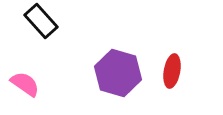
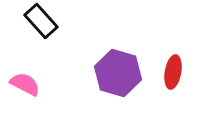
red ellipse: moved 1 px right, 1 px down
pink semicircle: rotated 8 degrees counterclockwise
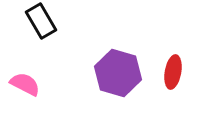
black rectangle: rotated 12 degrees clockwise
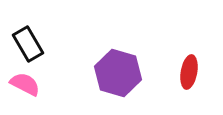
black rectangle: moved 13 px left, 23 px down
red ellipse: moved 16 px right
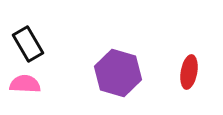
pink semicircle: rotated 24 degrees counterclockwise
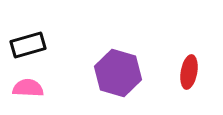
black rectangle: moved 1 px down; rotated 76 degrees counterclockwise
pink semicircle: moved 3 px right, 4 px down
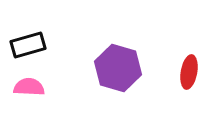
purple hexagon: moved 5 px up
pink semicircle: moved 1 px right, 1 px up
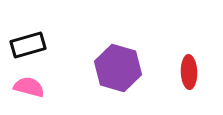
red ellipse: rotated 12 degrees counterclockwise
pink semicircle: rotated 12 degrees clockwise
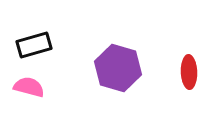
black rectangle: moved 6 px right
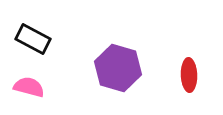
black rectangle: moved 1 px left, 6 px up; rotated 44 degrees clockwise
red ellipse: moved 3 px down
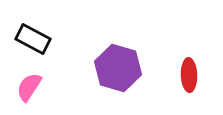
pink semicircle: rotated 72 degrees counterclockwise
